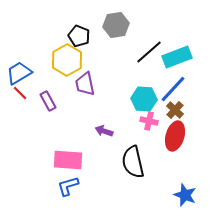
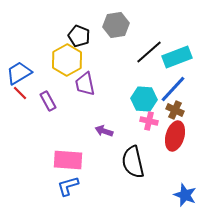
brown cross: rotated 18 degrees counterclockwise
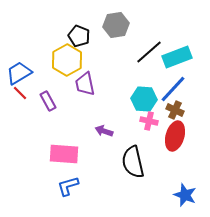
pink rectangle: moved 4 px left, 6 px up
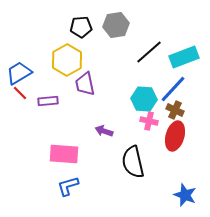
black pentagon: moved 2 px right, 9 px up; rotated 25 degrees counterclockwise
cyan rectangle: moved 7 px right
purple rectangle: rotated 66 degrees counterclockwise
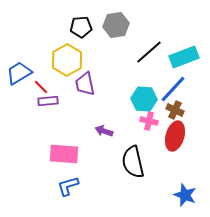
red line: moved 21 px right, 6 px up
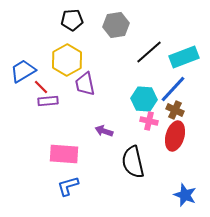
black pentagon: moved 9 px left, 7 px up
blue trapezoid: moved 4 px right, 2 px up
